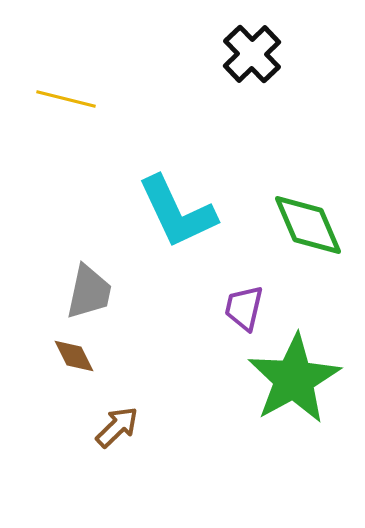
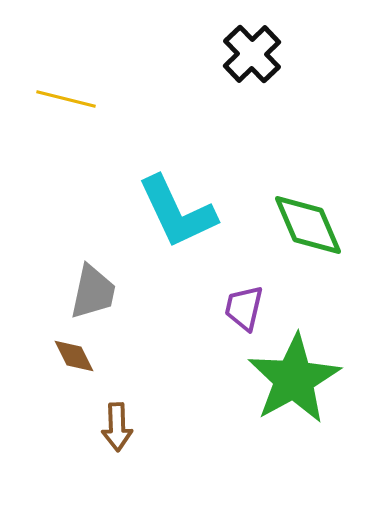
gray trapezoid: moved 4 px right
brown arrow: rotated 132 degrees clockwise
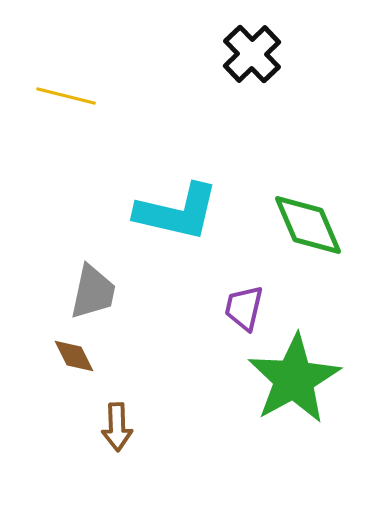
yellow line: moved 3 px up
cyan L-shape: rotated 52 degrees counterclockwise
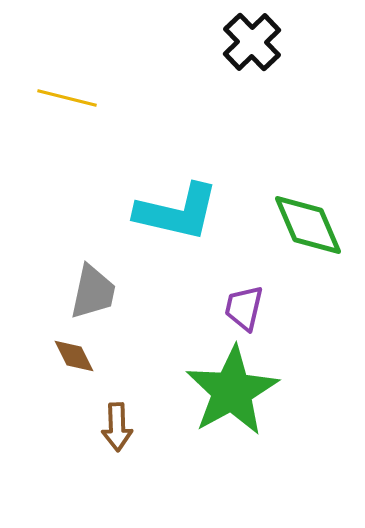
black cross: moved 12 px up
yellow line: moved 1 px right, 2 px down
green star: moved 62 px left, 12 px down
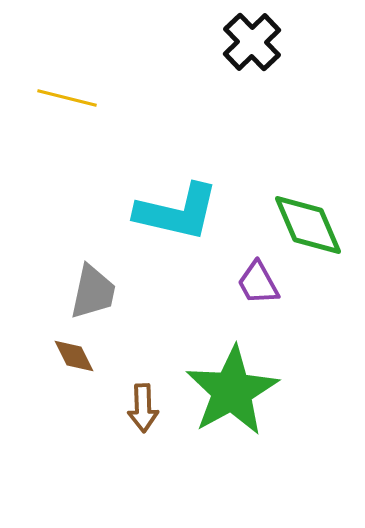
purple trapezoid: moved 14 px right, 25 px up; rotated 42 degrees counterclockwise
brown arrow: moved 26 px right, 19 px up
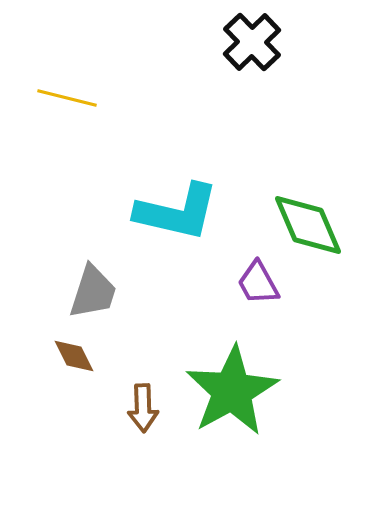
gray trapezoid: rotated 6 degrees clockwise
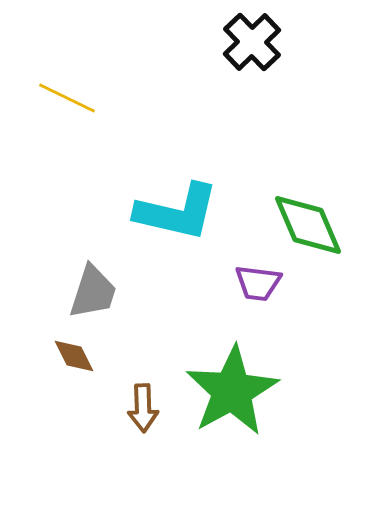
yellow line: rotated 12 degrees clockwise
purple trapezoid: rotated 54 degrees counterclockwise
